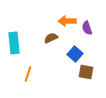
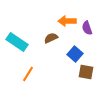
cyan rectangle: moved 3 px right, 1 px up; rotated 50 degrees counterclockwise
orange line: rotated 14 degrees clockwise
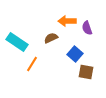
orange line: moved 4 px right, 10 px up
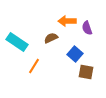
orange line: moved 2 px right, 2 px down
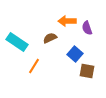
brown semicircle: moved 1 px left
brown square: moved 1 px right, 1 px up
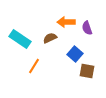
orange arrow: moved 1 px left, 1 px down
cyan rectangle: moved 3 px right, 3 px up
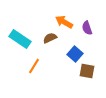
orange arrow: moved 2 px left; rotated 30 degrees clockwise
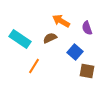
orange arrow: moved 3 px left, 1 px up
blue square: moved 2 px up
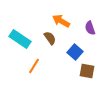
purple semicircle: moved 3 px right
brown semicircle: rotated 80 degrees clockwise
